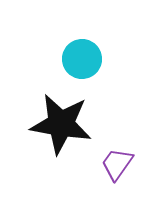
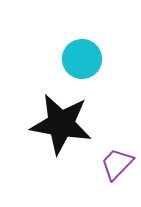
purple trapezoid: rotated 9 degrees clockwise
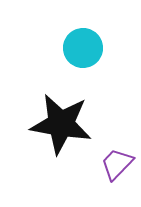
cyan circle: moved 1 px right, 11 px up
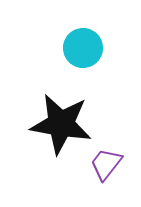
purple trapezoid: moved 11 px left; rotated 6 degrees counterclockwise
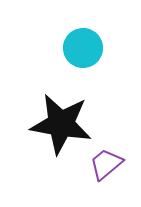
purple trapezoid: rotated 12 degrees clockwise
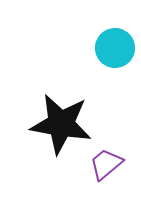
cyan circle: moved 32 px right
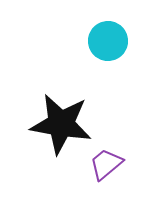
cyan circle: moved 7 px left, 7 px up
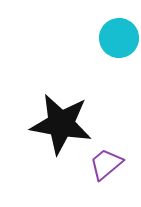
cyan circle: moved 11 px right, 3 px up
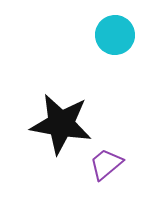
cyan circle: moved 4 px left, 3 px up
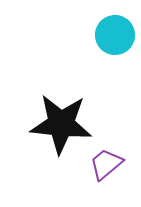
black star: rotated 4 degrees counterclockwise
